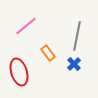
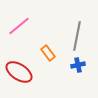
pink line: moved 7 px left
blue cross: moved 4 px right, 1 px down; rotated 32 degrees clockwise
red ellipse: rotated 40 degrees counterclockwise
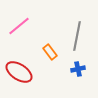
orange rectangle: moved 2 px right, 1 px up
blue cross: moved 4 px down
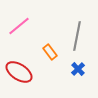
blue cross: rotated 32 degrees counterclockwise
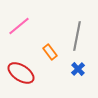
red ellipse: moved 2 px right, 1 px down
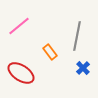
blue cross: moved 5 px right, 1 px up
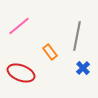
red ellipse: rotated 12 degrees counterclockwise
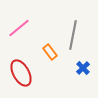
pink line: moved 2 px down
gray line: moved 4 px left, 1 px up
red ellipse: rotated 40 degrees clockwise
